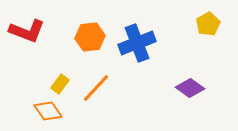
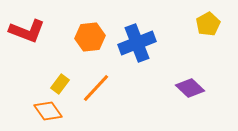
purple diamond: rotated 8 degrees clockwise
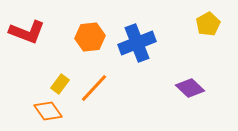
red L-shape: moved 1 px down
orange line: moved 2 px left
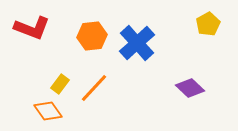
red L-shape: moved 5 px right, 4 px up
orange hexagon: moved 2 px right, 1 px up
blue cross: rotated 21 degrees counterclockwise
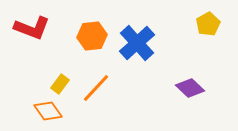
orange line: moved 2 px right
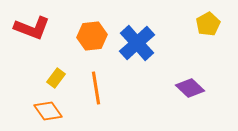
yellow rectangle: moved 4 px left, 6 px up
orange line: rotated 52 degrees counterclockwise
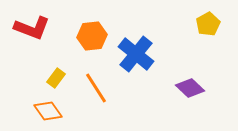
blue cross: moved 1 px left, 11 px down; rotated 9 degrees counterclockwise
orange line: rotated 24 degrees counterclockwise
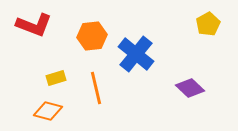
red L-shape: moved 2 px right, 3 px up
yellow rectangle: rotated 36 degrees clockwise
orange line: rotated 20 degrees clockwise
orange diamond: rotated 40 degrees counterclockwise
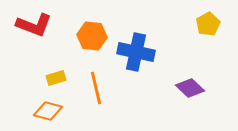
orange hexagon: rotated 12 degrees clockwise
blue cross: moved 2 px up; rotated 27 degrees counterclockwise
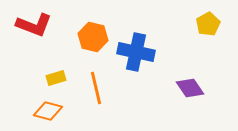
orange hexagon: moved 1 px right, 1 px down; rotated 8 degrees clockwise
purple diamond: rotated 12 degrees clockwise
